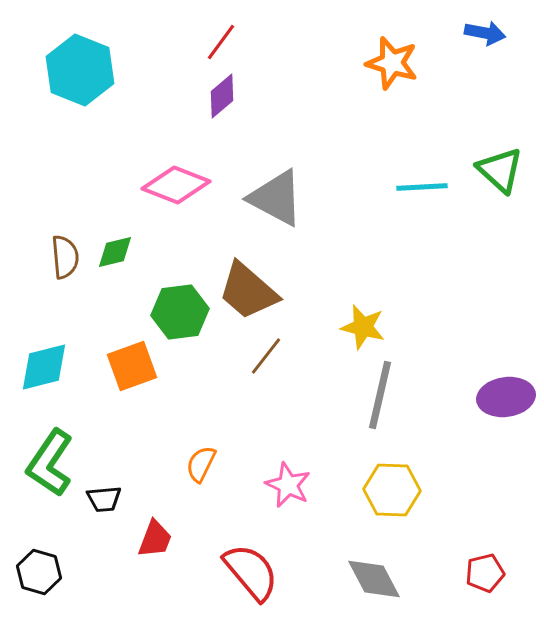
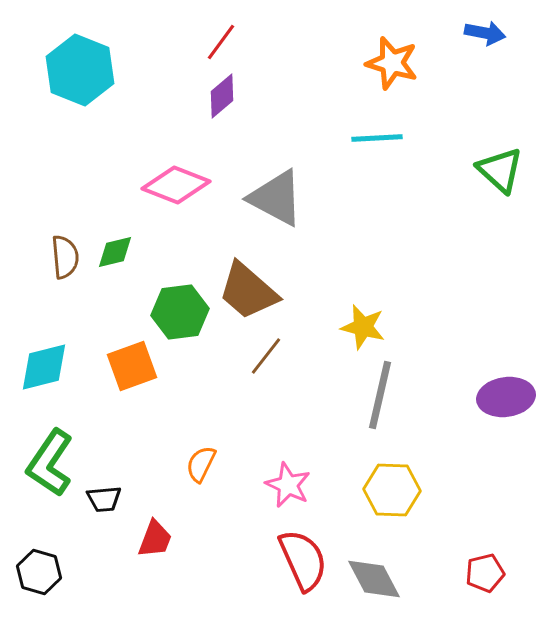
cyan line: moved 45 px left, 49 px up
red semicircle: moved 52 px right, 12 px up; rotated 16 degrees clockwise
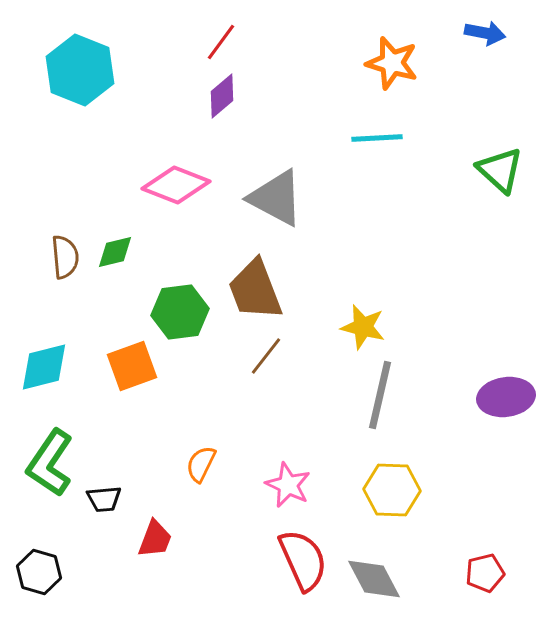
brown trapezoid: moved 7 px right, 1 px up; rotated 28 degrees clockwise
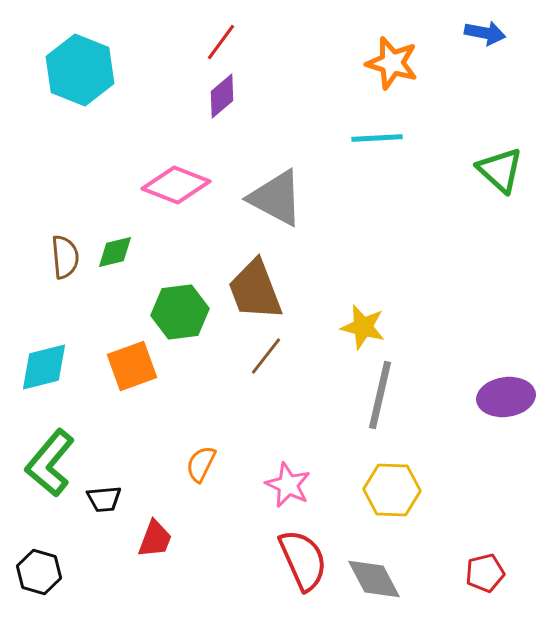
green L-shape: rotated 6 degrees clockwise
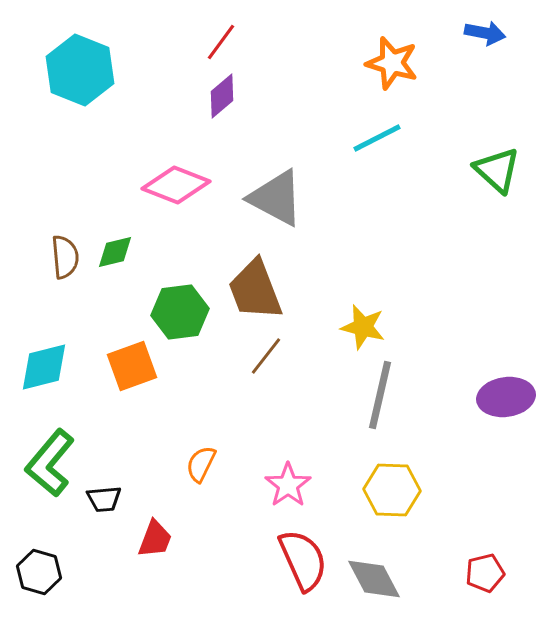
cyan line: rotated 24 degrees counterclockwise
green triangle: moved 3 px left
pink star: rotated 12 degrees clockwise
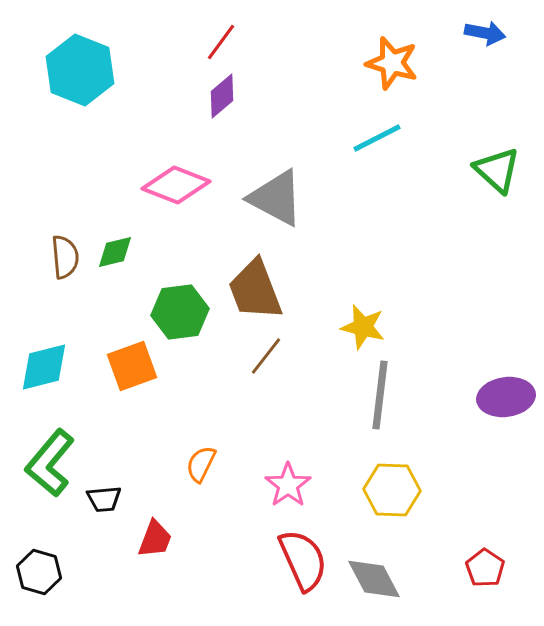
gray line: rotated 6 degrees counterclockwise
red pentagon: moved 5 px up; rotated 24 degrees counterclockwise
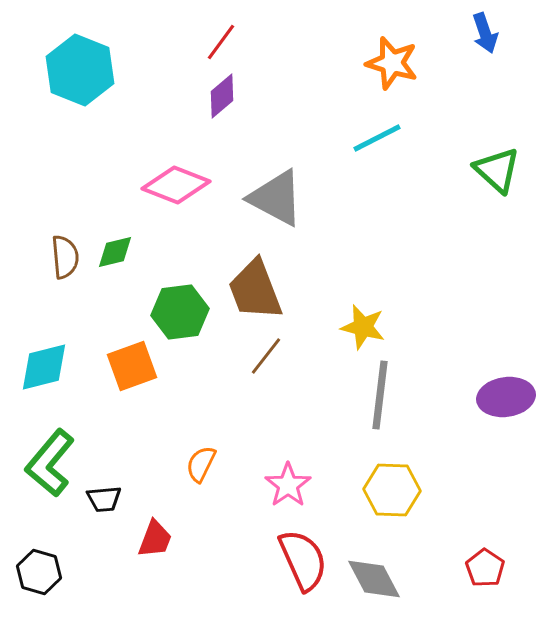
blue arrow: rotated 60 degrees clockwise
